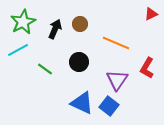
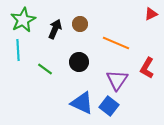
green star: moved 2 px up
cyan line: rotated 65 degrees counterclockwise
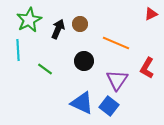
green star: moved 6 px right
black arrow: moved 3 px right
black circle: moved 5 px right, 1 px up
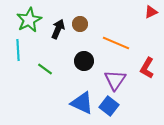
red triangle: moved 2 px up
purple triangle: moved 2 px left
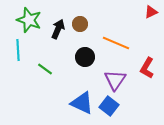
green star: rotated 25 degrees counterclockwise
black circle: moved 1 px right, 4 px up
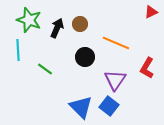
black arrow: moved 1 px left, 1 px up
blue triangle: moved 1 px left, 4 px down; rotated 20 degrees clockwise
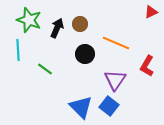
black circle: moved 3 px up
red L-shape: moved 2 px up
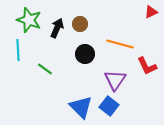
orange line: moved 4 px right, 1 px down; rotated 8 degrees counterclockwise
red L-shape: rotated 55 degrees counterclockwise
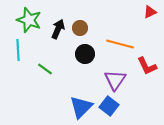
red triangle: moved 1 px left
brown circle: moved 4 px down
black arrow: moved 1 px right, 1 px down
blue triangle: rotated 30 degrees clockwise
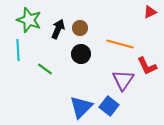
black circle: moved 4 px left
purple triangle: moved 8 px right
